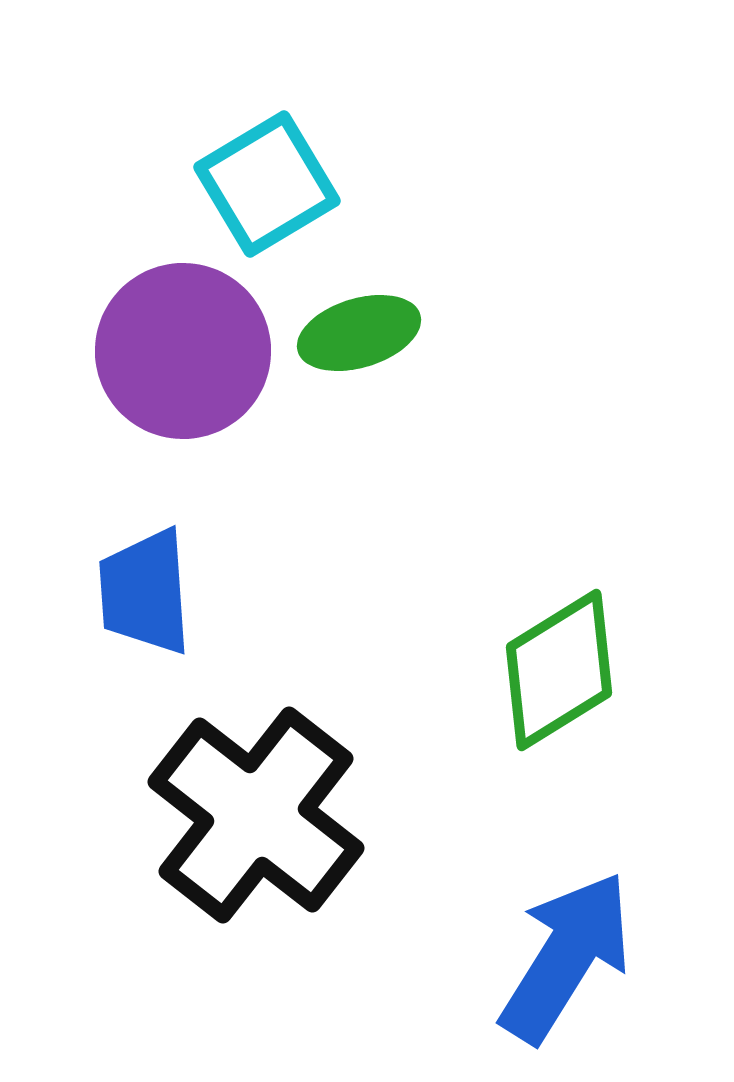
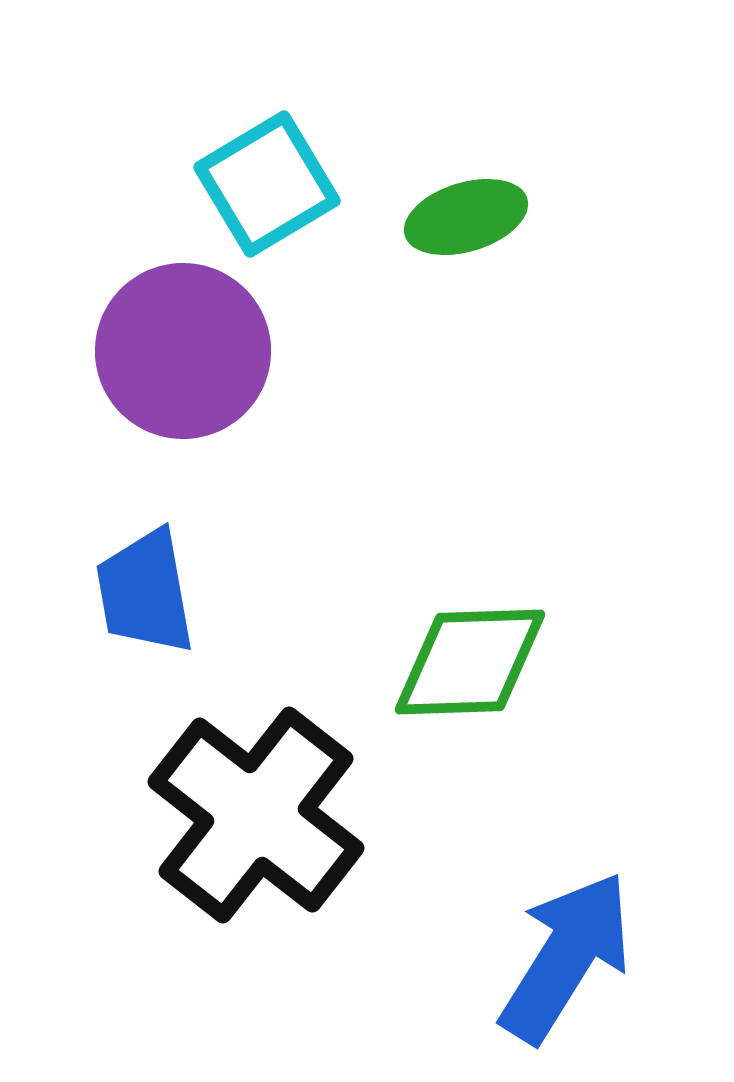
green ellipse: moved 107 px right, 116 px up
blue trapezoid: rotated 6 degrees counterclockwise
green diamond: moved 89 px left, 8 px up; rotated 30 degrees clockwise
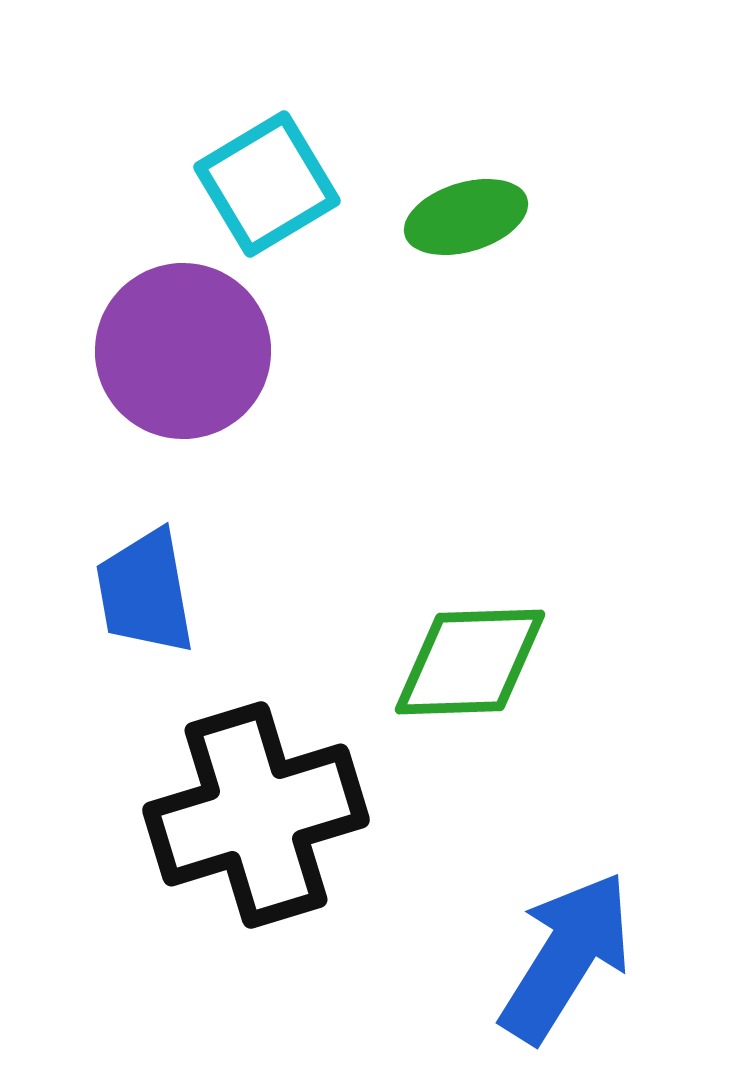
black cross: rotated 35 degrees clockwise
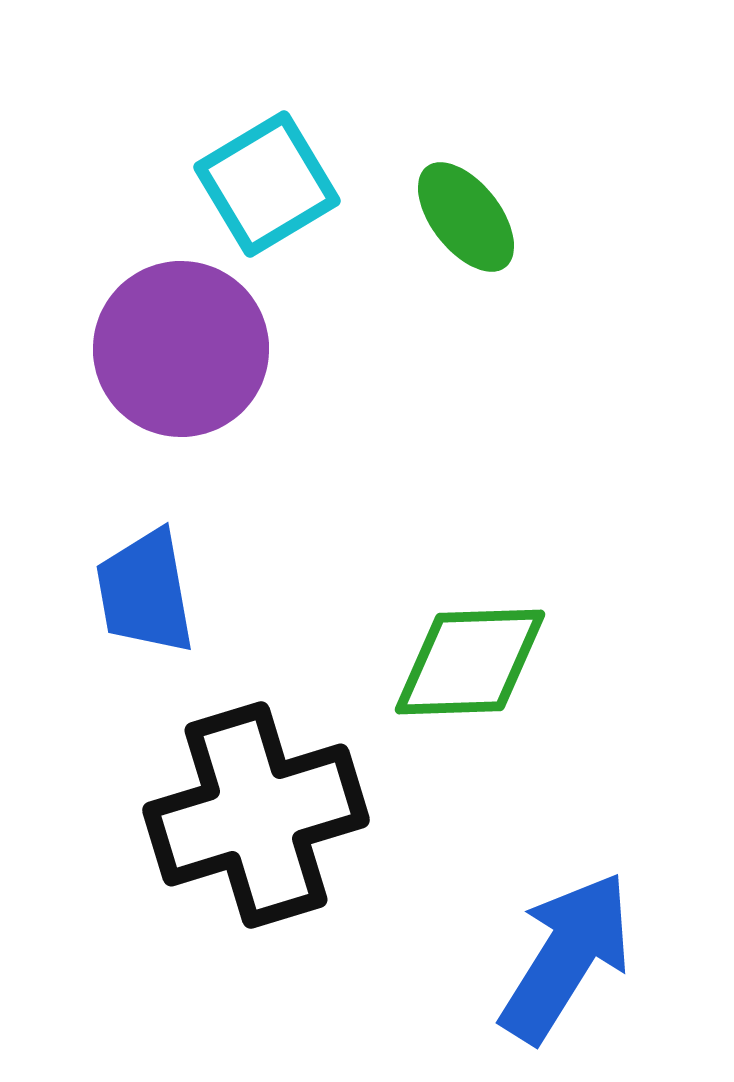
green ellipse: rotated 69 degrees clockwise
purple circle: moved 2 px left, 2 px up
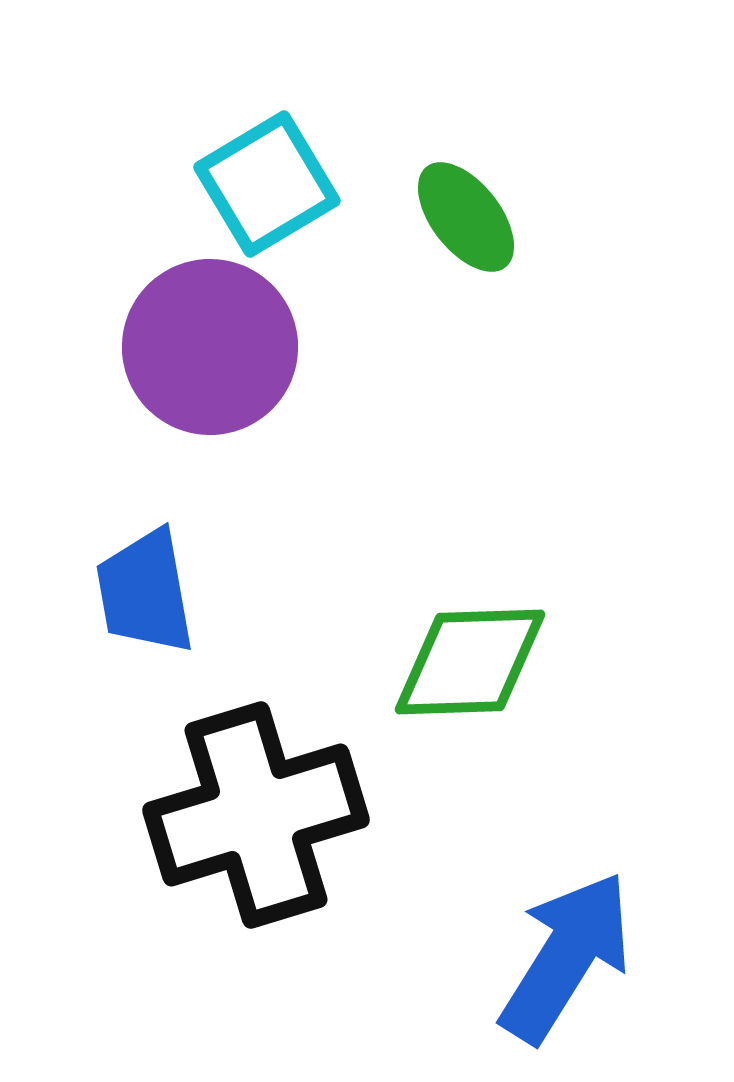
purple circle: moved 29 px right, 2 px up
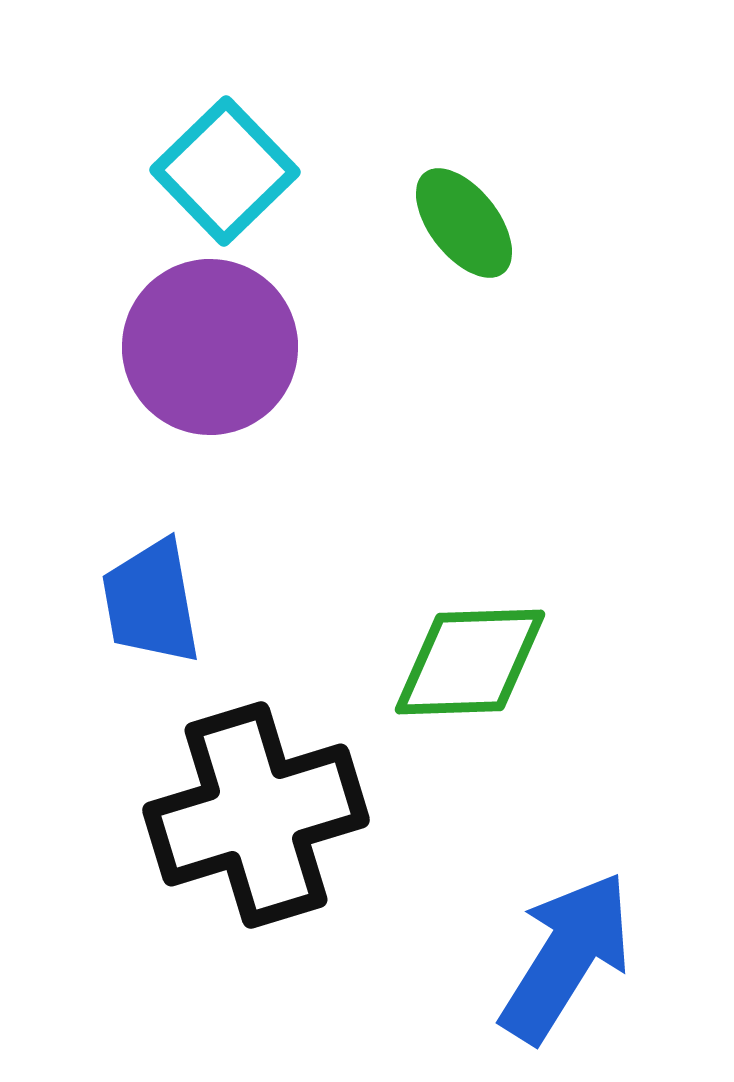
cyan square: moved 42 px left, 13 px up; rotated 13 degrees counterclockwise
green ellipse: moved 2 px left, 6 px down
blue trapezoid: moved 6 px right, 10 px down
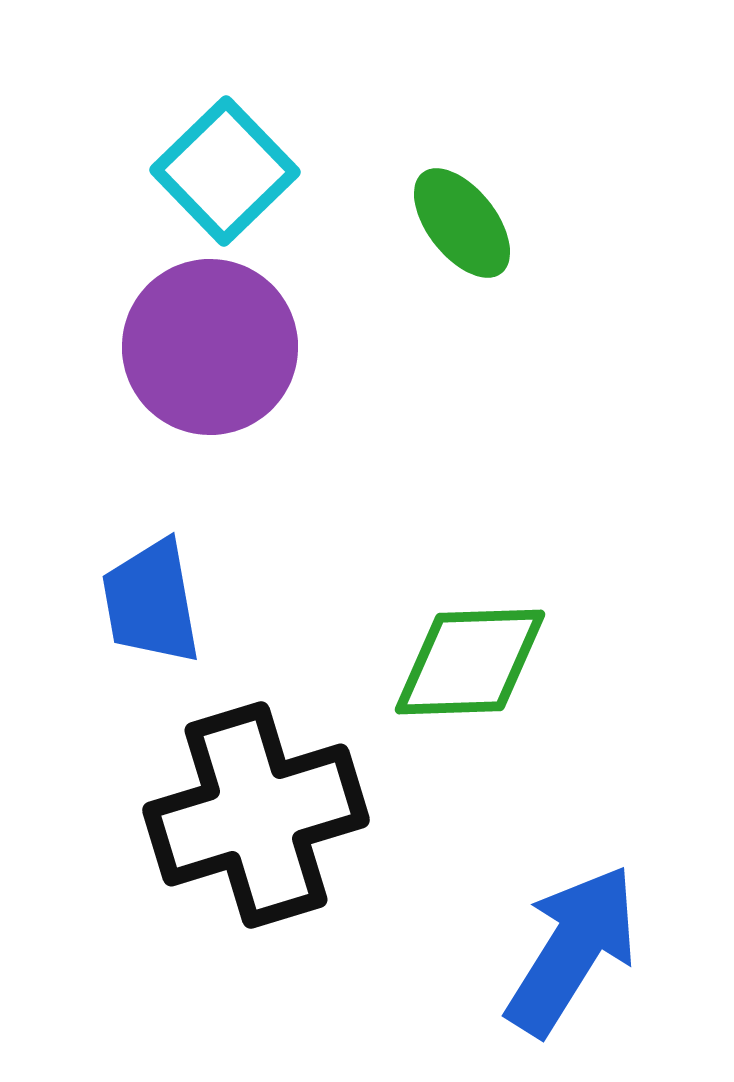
green ellipse: moved 2 px left
blue arrow: moved 6 px right, 7 px up
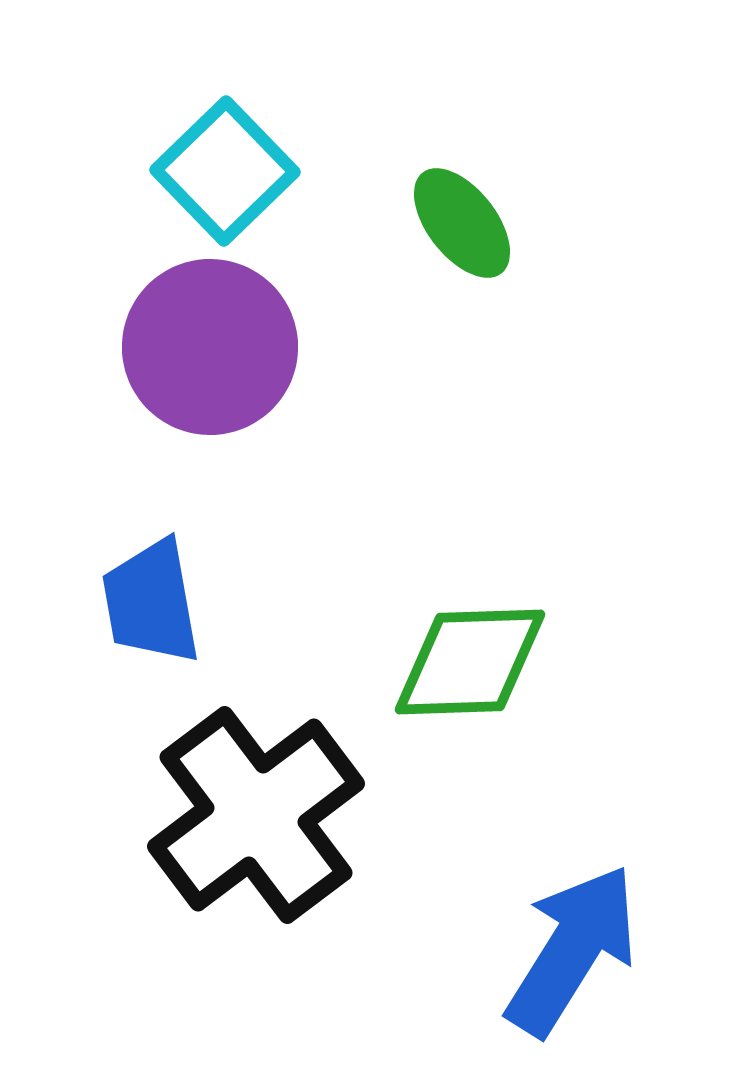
black cross: rotated 20 degrees counterclockwise
